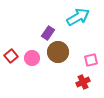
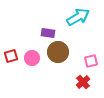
purple rectangle: rotated 64 degrees clockwise
red square: rotated 24 degrees clockwise
pink square: moved 1 px down
red cross: rotated 16 degrees counterclockwise
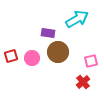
cyan arrow: moved 1 px left, 2 px down
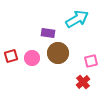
brown circle: moved 1 px down
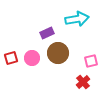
cyan arrow: rotated 20 degrees clockwise
purple rectangle: moved 1 px left; rotated 32 degrees counterclockwise
red square: moved 2 px down
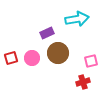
red cross: rotated 24 degrees clockwise
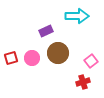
cyan arrow: moved 3 px up; rotated 10 degrees clockwise
purple rectangle: moved 1 px left, 2 px up
pink square: rotated 24 degrees counterclockwise
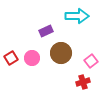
brown circle: moved 3 px right
red square: rotated 16 degrees counterclockwise
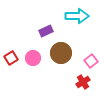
pink circle: moved 1 px right
red cross: rotated 16 degrees counterclockwise
